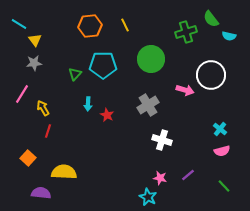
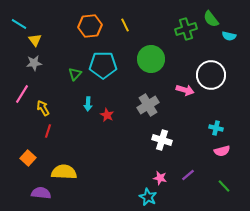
green cross: moved 3 px up
cyan cross: moved 4 px left, 1 px up; rotated 24 degrees counterclockwise
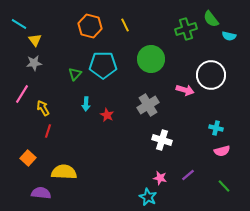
orange hexagon: rotated 20 degrees clockwise
cyan arrow: moved 2 px left
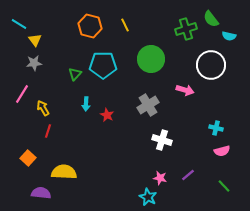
white circle: moved 10 px up
